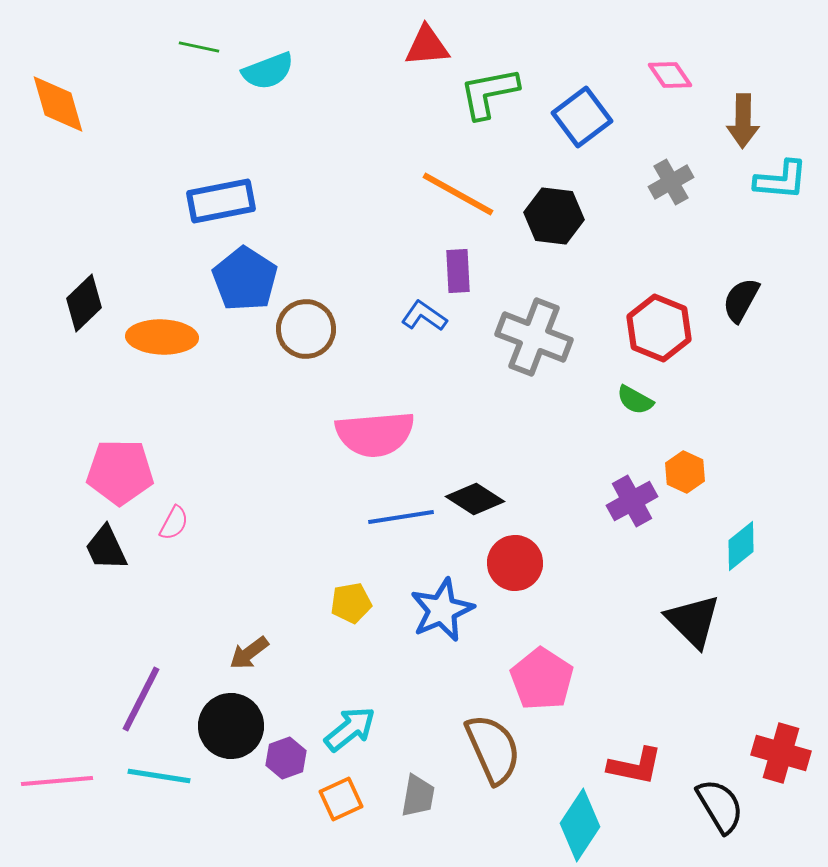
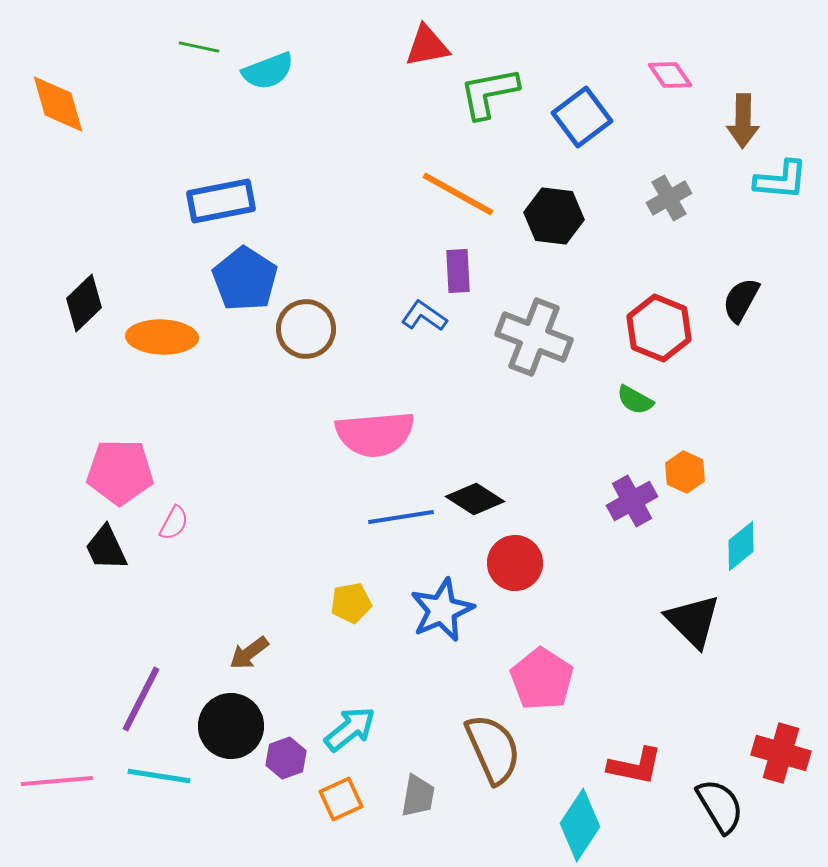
red triangle at (427, 46): rotated 6 degrees counterclockwise
gray cross at (671, 182): moved 2 px left, 16 px down
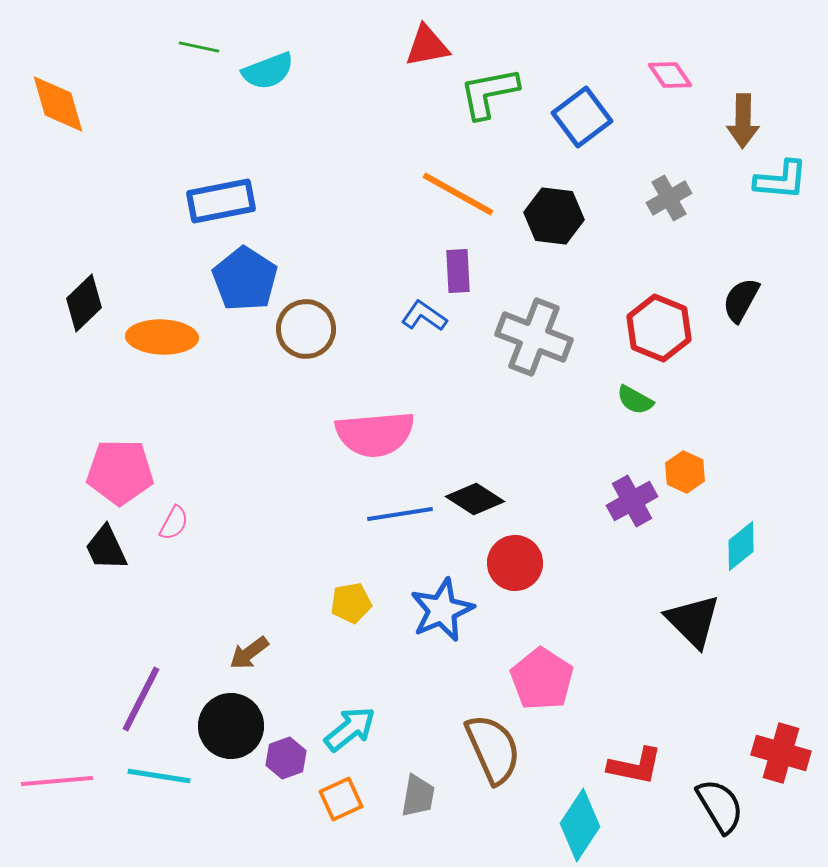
blue line at (401, 517): moved 1 px left, 3 px up
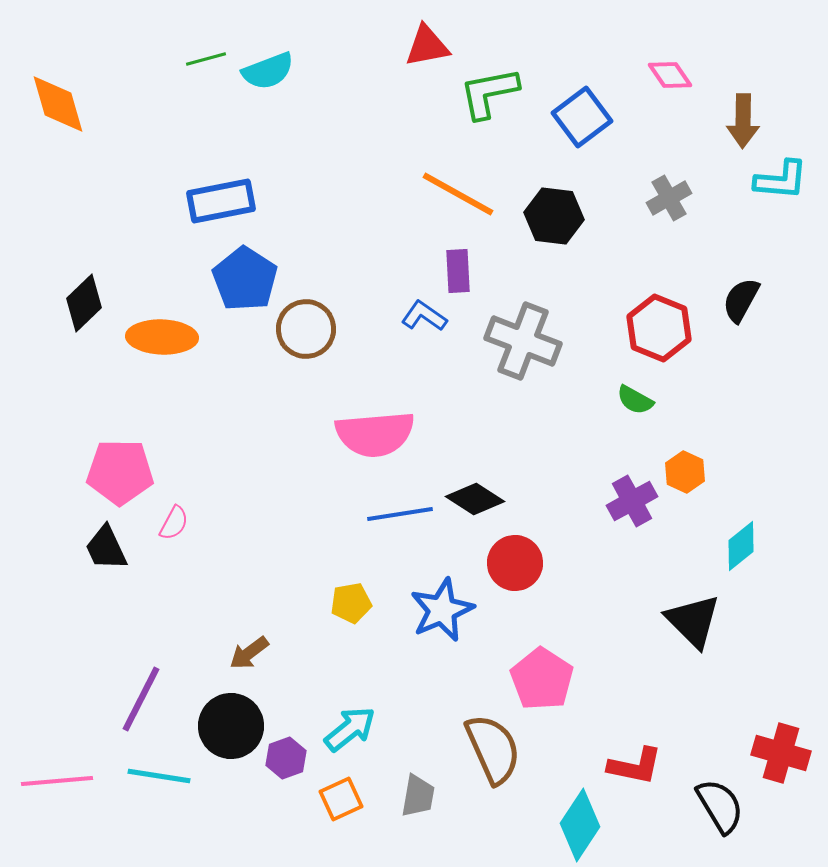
green line at (199, 47): moved 7 px right, 12 px down; rotated 27 degrees counterclockwise
gray cross at (534, 337): moved 11 px left, 4 px down
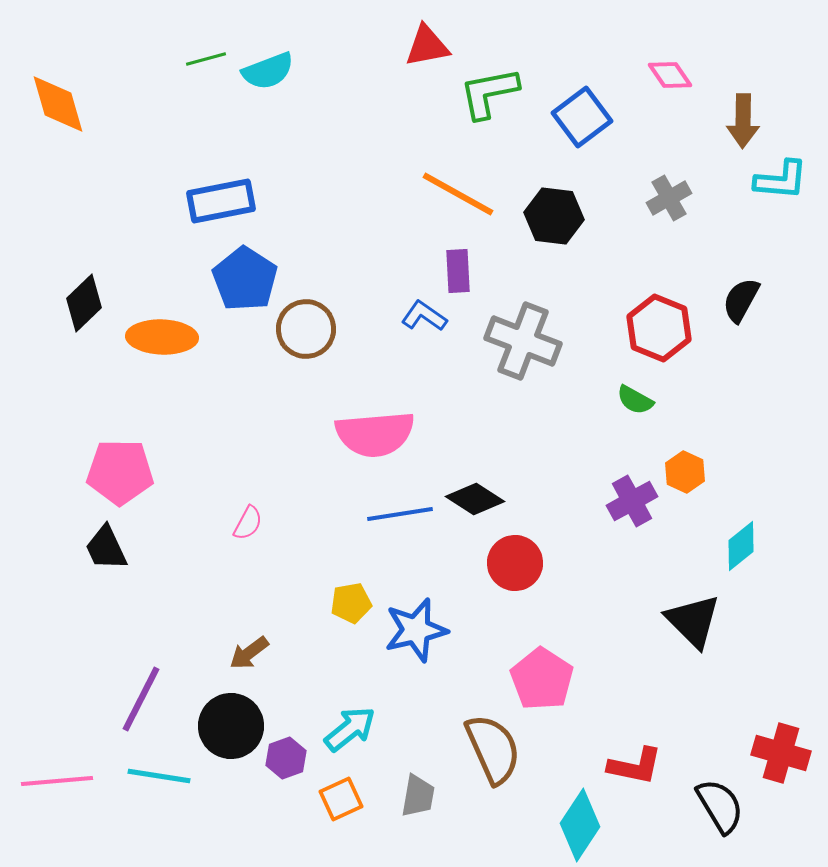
pink semicircle at (174, 523): moved 74 px right
blue star at (442, 610): moved 26 px left, 20 px down; rotated 10 degrees clockwise
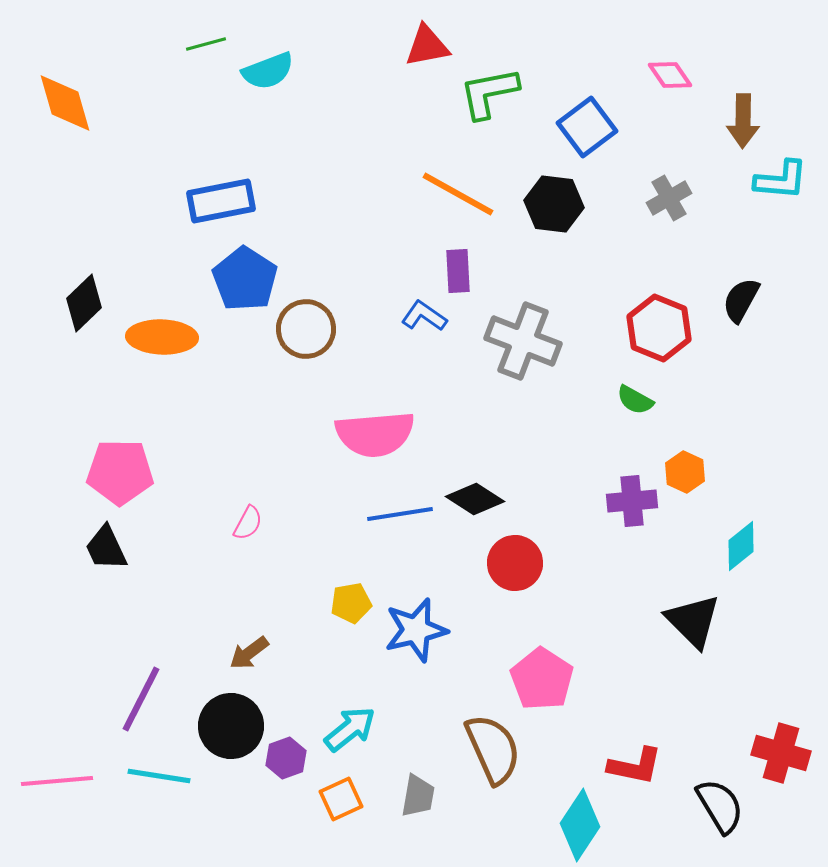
green line at (206, 59): moved 15 px up
orange diamond at (58, 104): moved 7 px right, 1 px up
blue square at (582, 117): moved 5 px right, 10 px down
black hexagon at (554, 216): moved 12 px up
purple cross at (632, 501): rotated 24 degrees clockwise
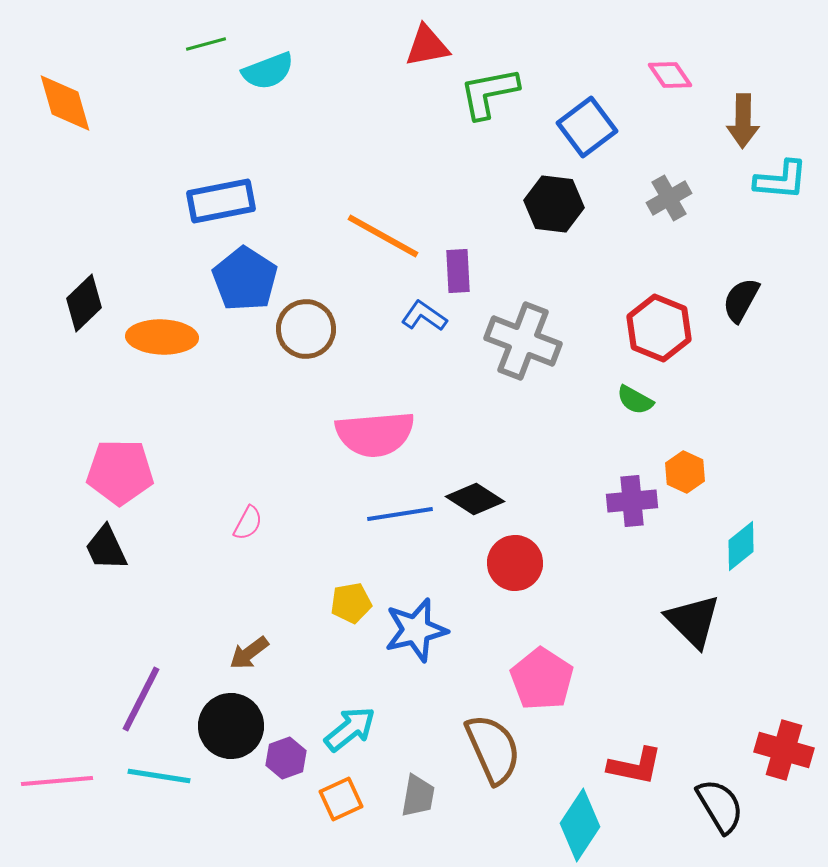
orange line at (458, 194): moved 75 px left, 42 px down
red cross at (781, 753): moved 3 px right, 3 px up
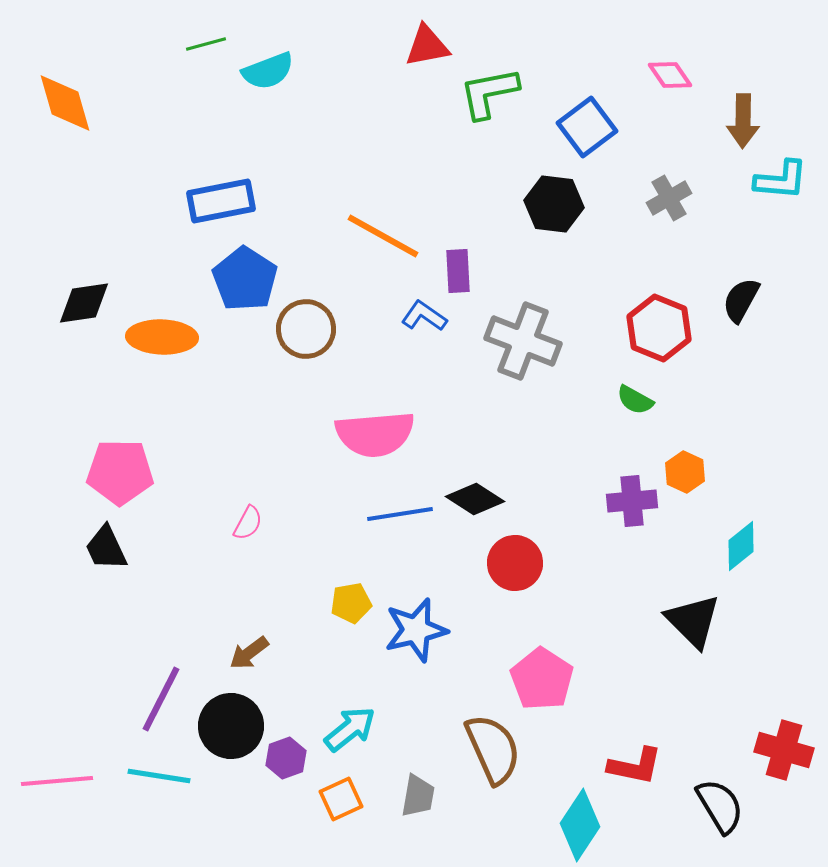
black diamond at (84, 303): rotated 36 degrees clockwise
purple line at (141, 699): moved 20 px right
